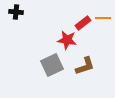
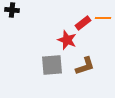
black cross: moved 4 px left, 2 px up
red star: rotated 12 degrees clockwise
gray square: rotated 20 degrees clockwise
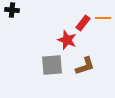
red rectangle: rotated 14 degrees counterclockwise
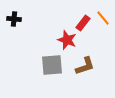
black cross: moved 2 px right, 9 px down
orange line: rotated 49 degrees clockwise
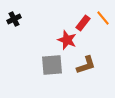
black cross: rotated 32 degrees counterclockwise
brown L-shape: moved 1 px right, 1 px up
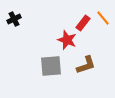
gray square: moved 1 px left, 1 px down
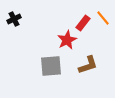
red star: rotated 24 degrees clockwise
brown L-shape: moved 2 px right
